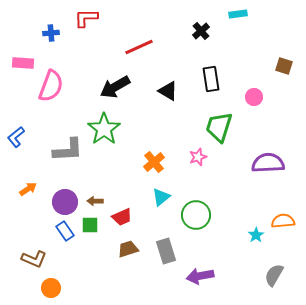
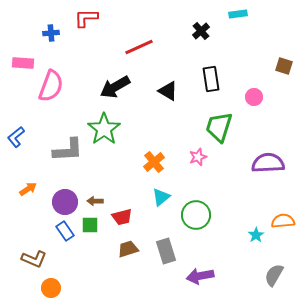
red trapezoid: rotated 10 degrees clockwise
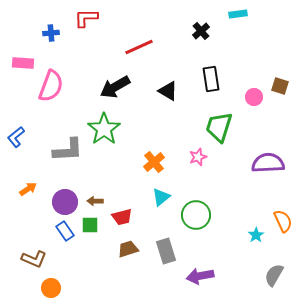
brown square: moved 4 px left, 20 px down
orange semicircle: rotated 70 degrees clockwise
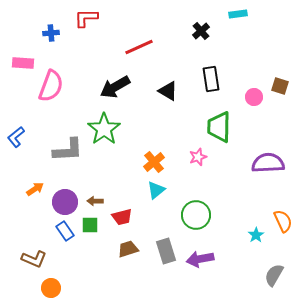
green trapezoid: rotated 16 degrees counterclockwise
orange arrow: moved 7 px right
cyan triangle: moved 5 px left, 7 px up
purple arrow: moved 17 px up
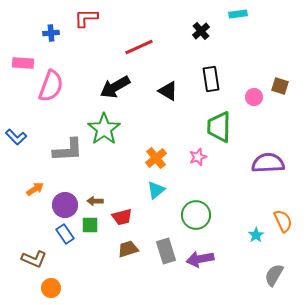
blue L-shape: rotated 95 degrees counterclockwise
orange cross: moved 2 px right, 4 px up
purple circle: moved 3 px down
blue rectangle: moved 3 px down
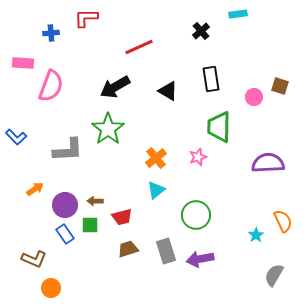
green star: moved 4 px right
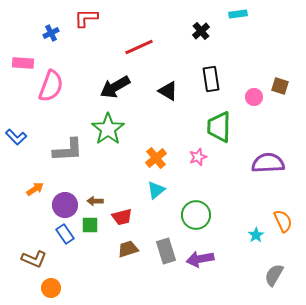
blue cross: rotated 21 degrees counterclockwise
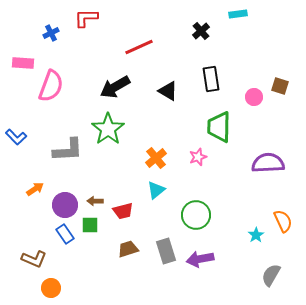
red trapezoid: moved 1 px right, 6 px up
gray semicircle: moved 3 px left
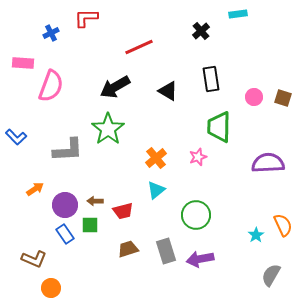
brown square: moved 3 px right, 12 px down
orange semicircle: moved 4 px down
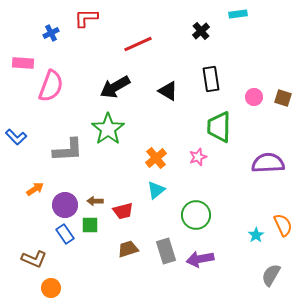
red line: moved 1 px left, 3 px up
